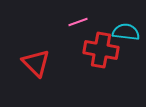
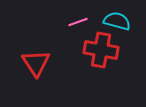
cyan semicircle: moved 9 px left, 11 px up; rotated 8 degrees clockwise
red triangle: rotated 12 degrees clockwise
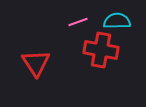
cyan semicircle: rotated 16 degrees counterclockwise
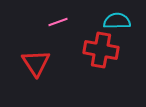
pink line: moved 20 px left
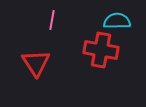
pink line: moved 6 px left, 2 px up; rotated 60 degrees counterclockwise
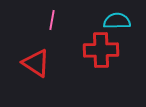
red cross: rotated 12 degrees counterclockwise
red triangle: rotated 24 degrees counterclockwise
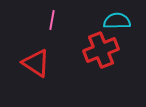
red cross: rotated 20 degrees counterclockwise
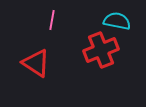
cyan semicircle: rotated 12 degrees clockwise
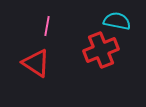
pink line: moved 5 px left, 6 px down
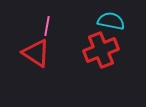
cyan semicircle: moved 6 px left
red triangle: moved 10 px up
